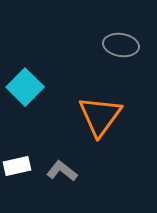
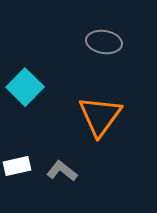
gray ellipse: moved 17 px left, 3 px up
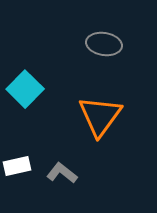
gray ellipse: moved 2 px down
cyan square: moved 2 px down
gray L-shape: moved 2 px down
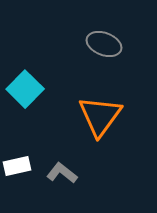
gray ellipse: rotated 12 degrees clockwise
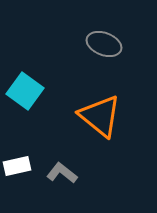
cyan square: moved 2 px down; rotated 9 degrees counterclockwise
orange triangle: rotated 27 degrees counterclockwise
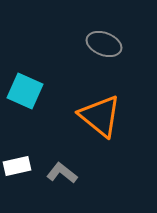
cyan square: rotated 12 degrees counterclockwise
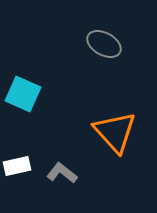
gray ellipse: rotated 8 degrees clockwise
cyan square: moved 2 px left, 3 px down
orange triangle: moved 15 px right, 16 px down; rotated 9 degrees clockwise
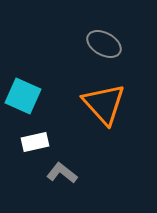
cyan square: moved 2 px down
orange triangle: moved 11 px left, 28 px up
white rectangle: moved 18 px right, 24 px up
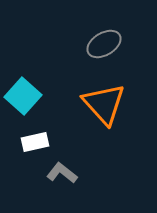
gray ellipse: rotated 60 degrees counterclockwise
cyan square: rotated 18 degrees clockwise
